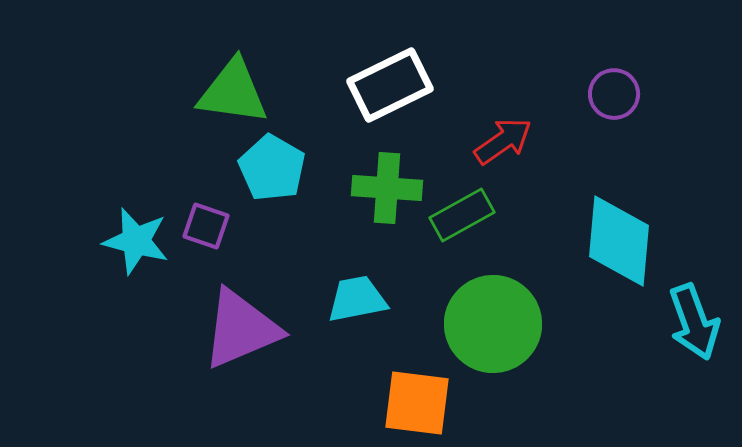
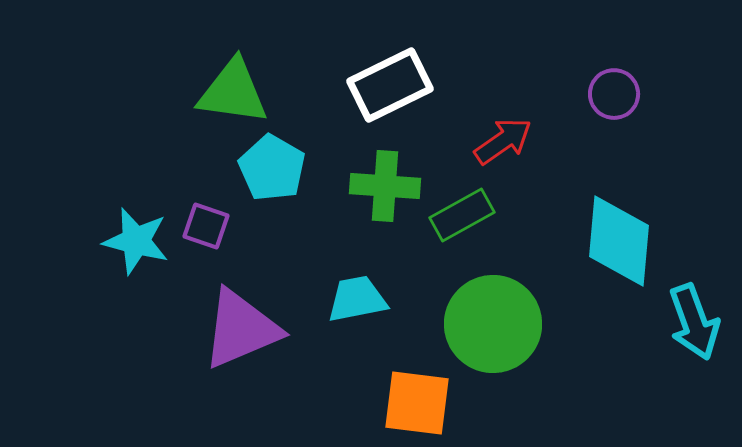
green cross: moved 2 px left, 2 px up
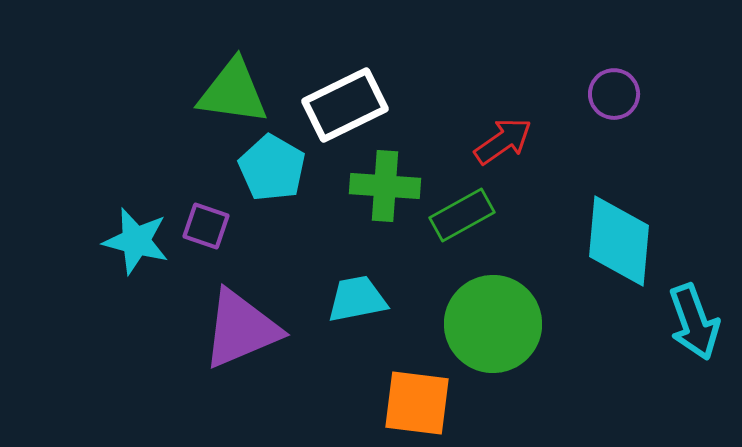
white rectangle: moved 45 px left, 20 px down
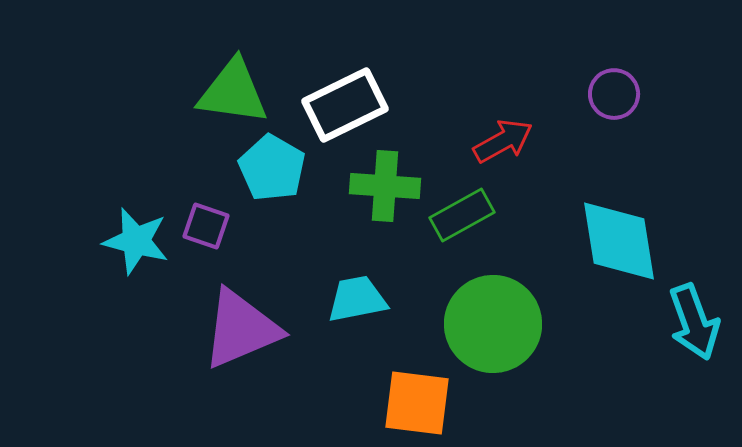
red arrow: rotated 6 degrees clockwise
cyan diamond: rotated 14 degrees counterclockwise
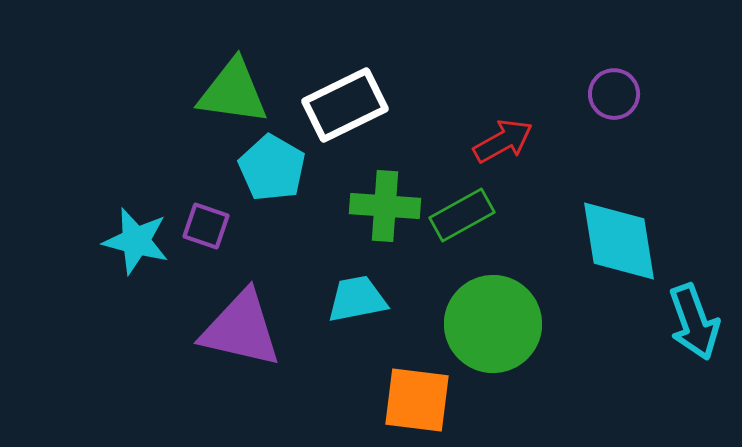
green cross: moved 20 px down
purple triangle: rotated 36 degrees clockwise
orange square: moved 3 px up
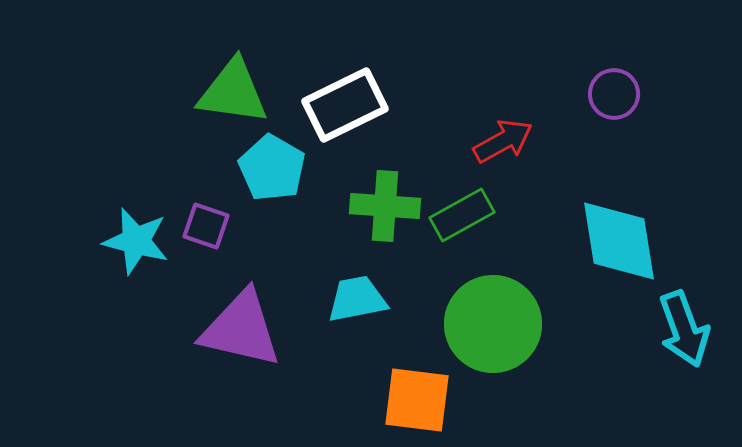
cyan arrow: moved 10 px left, 7 px down
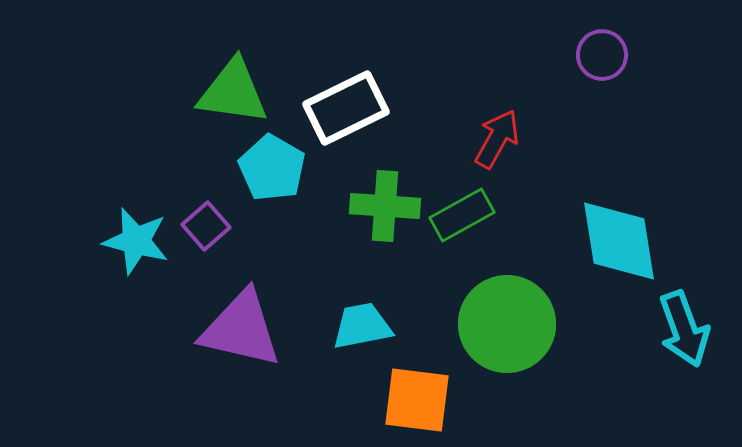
purple circle: moved 12 px left, 39 px up
white rectangle: moved 1 px right, 3 px down
red arrow: moved 6 px left, 2 px up; rotated 32 degrees counterclockwise
purple square: rotated 30 degrees clockwise
cyan trapezoid: moved 5 px right, 27 px down
green circle: moved 14 px right
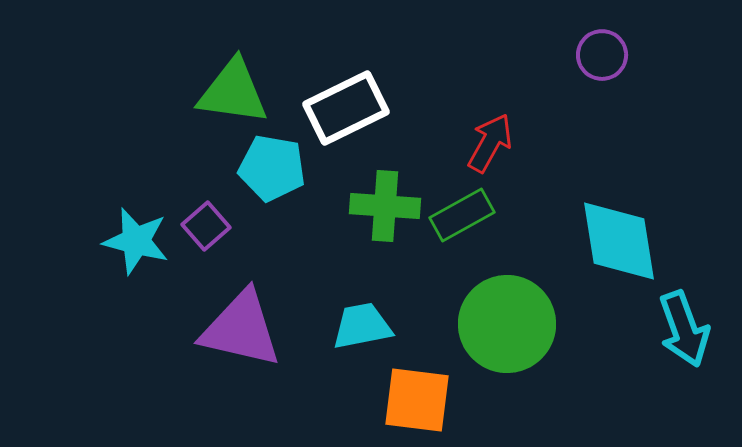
red arrow: moved 7 px left, 4 px down
cyan pentagon: rotated 20 degrees counterclockwise
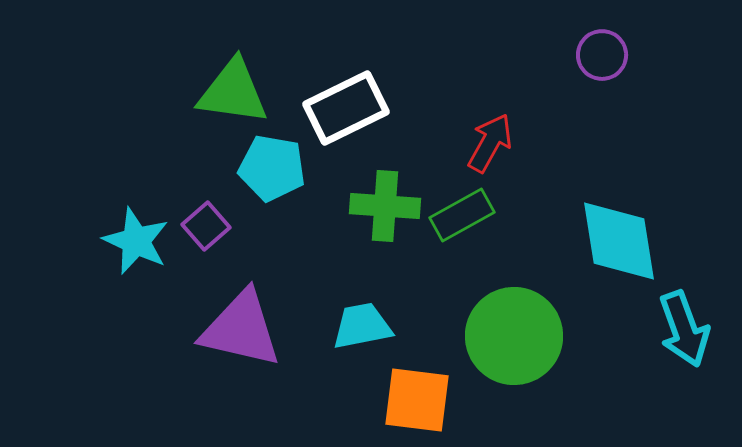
cyan star: rotated 10 degrees clockwise
green circle: moved 7 px right, 12 px down
